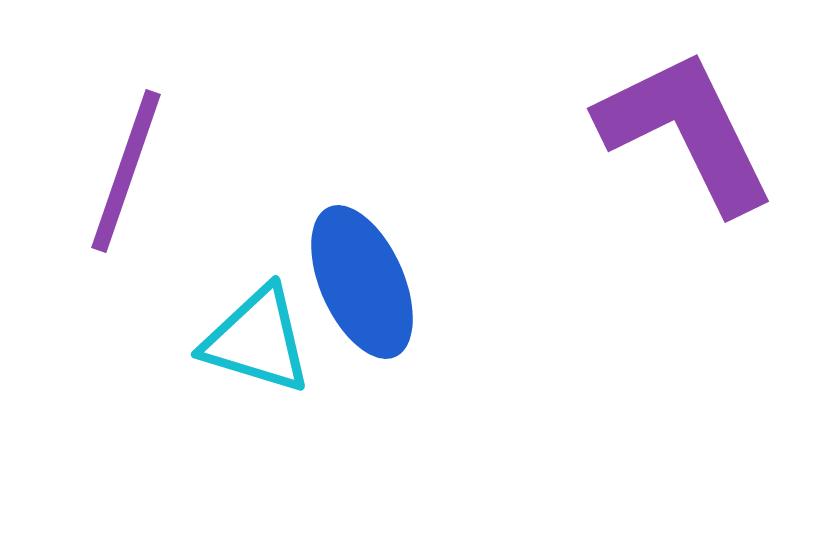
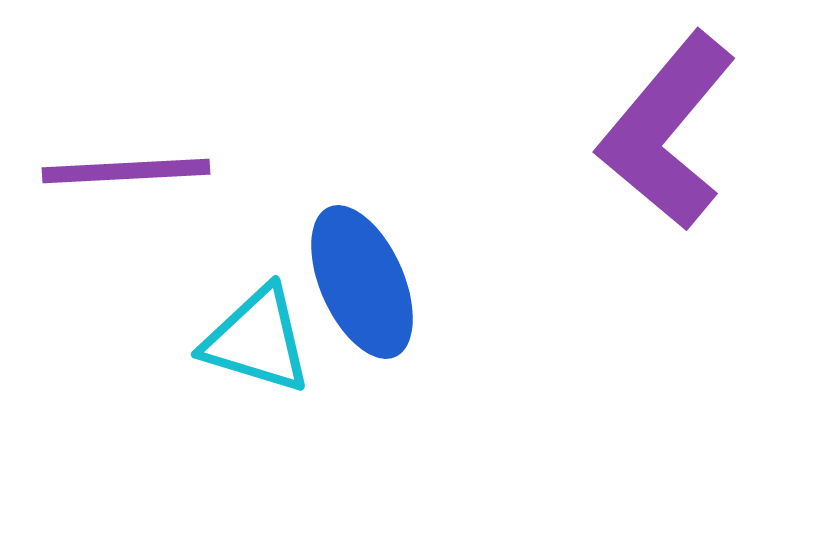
purple L-shape: moved 19 px left; rotated 114 degrees counterclockwise
purple line: rotated 68 degrees clockwise
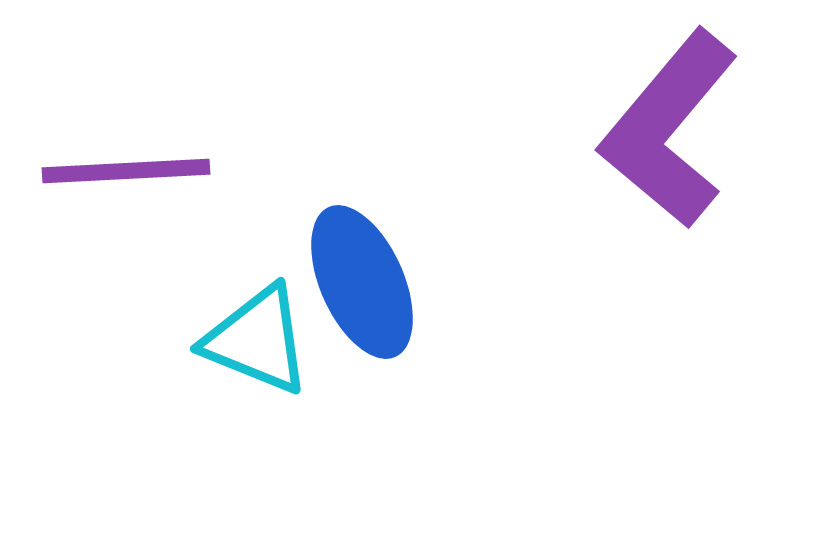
purple L-shape: moved 2 px right, 2 px up
cyan triangle: rotated 5 degrees clockwise
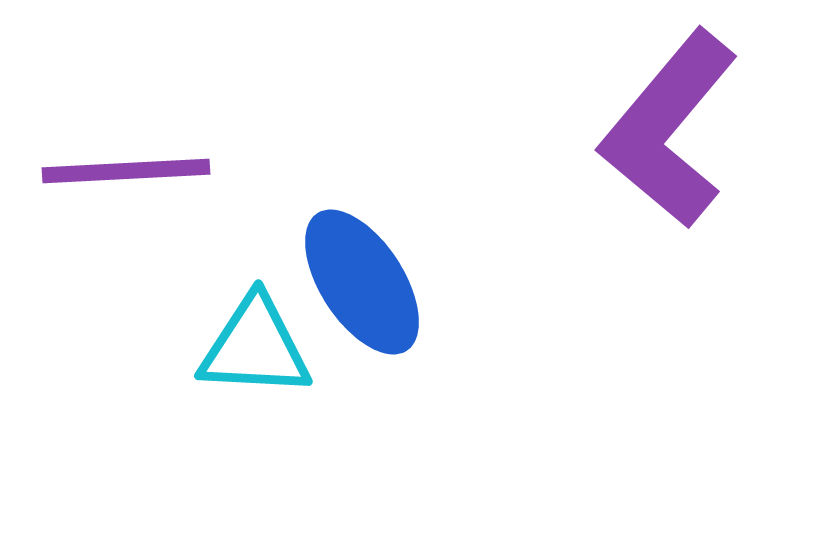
blue ellipse: rotated 9 degrees counterclockwise
cyan triangle: moved 2 px left, 7 px down; rotated 19 degrees counterclockwise
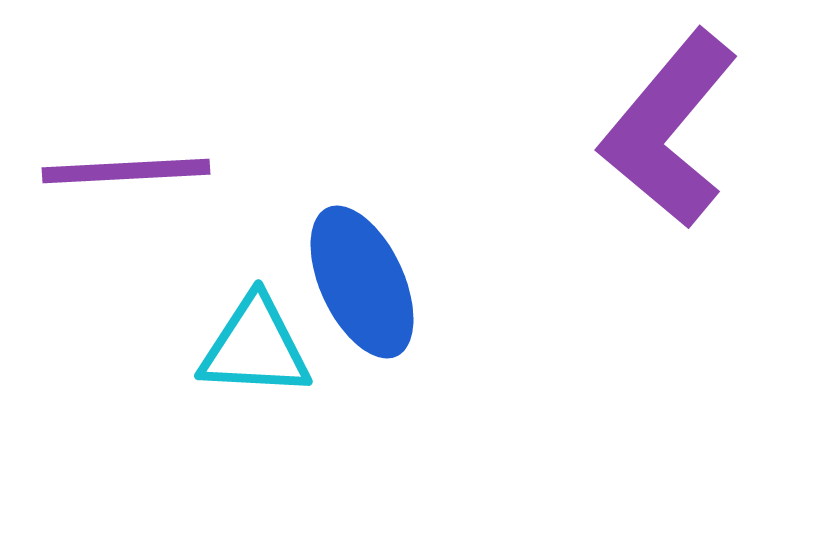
blue ellipse: rotated 8 degrees clockwise
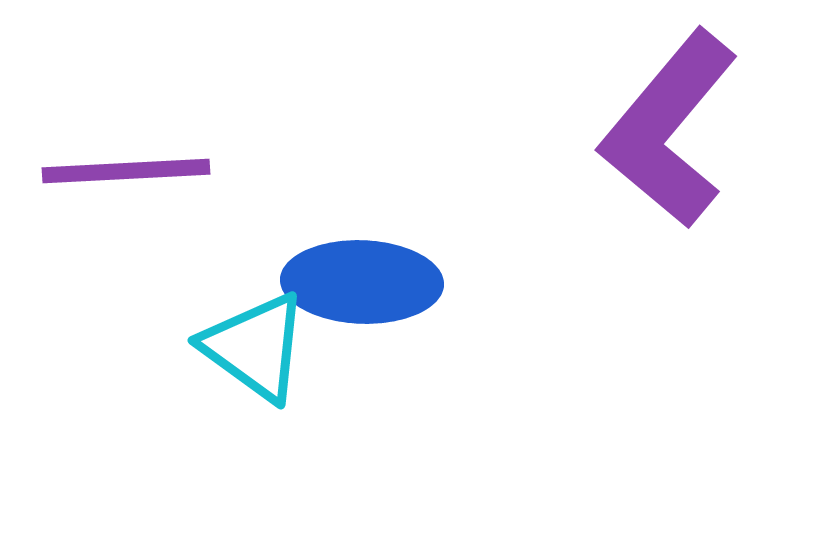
blue ellipse: rotated 63 degrees counterclockwise
cyan triangle: rotated 33 degrees clockwise
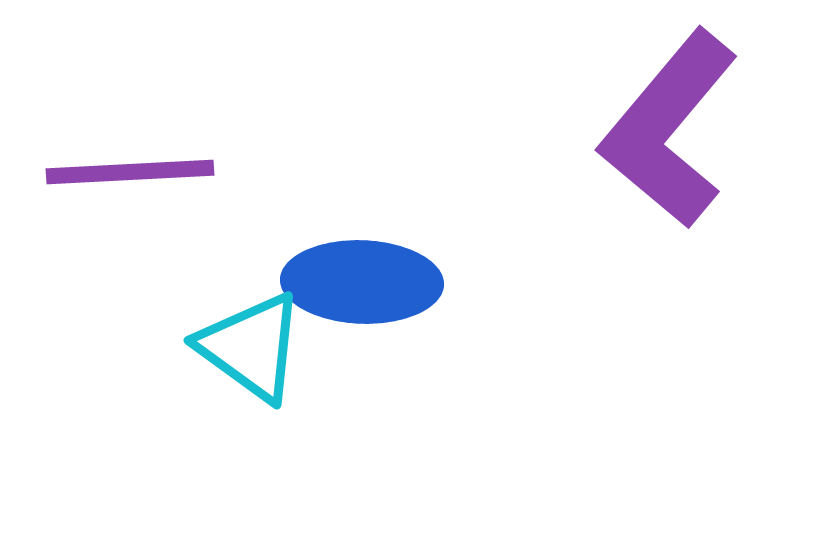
purple line: moved 4 px right, 1 px down
cyan triangle: moved 4 px left
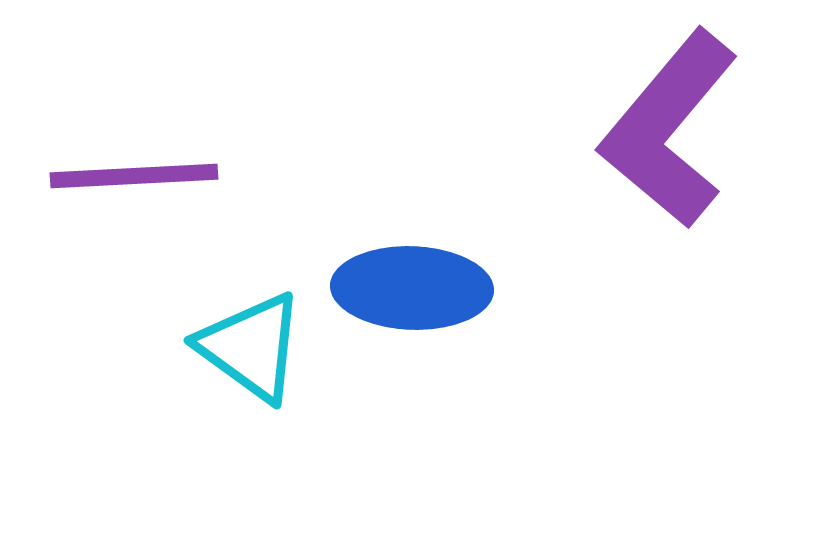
purple line: moved 4 px right, 4 px down
blue ellipse: moved 50 px right, 6 px down
